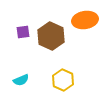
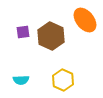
orange ellipse: rotated 60 degrees clockwise
cyan semicircle: rotated 21 degrees clockwise
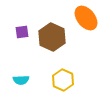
orange ellipse: moved 1 px right, 2 px up
purple square: moved 1 px left
brown hexagon: moved 1 px right, 1 px down
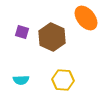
purple square: rotated 24 degrees clockwise
yellow hexagon: rotated 20 degrees counterclockwise
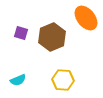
purple square: moved 1 px left, 1 px down
brown hexagon: rotated 12 degrees clockwise
cyan semicircle: moved 3 px left; rotated 21 degrees counterclockwise
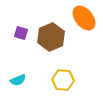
orange ellipse: moved 2 px left
brown hexagon: moved 1 px left
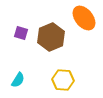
cyan semicircle: rotated 35 degrees counterclockwise
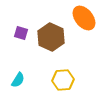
brown hexagon: rotated 12 degrees counterclockwise
yellow hexagon: rotated 10 degrees counterclockwise
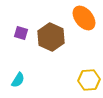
yellow hexagon: moved 26 px right
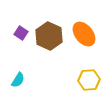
orange ellipse: moved 16 px down
purple square: rotated 16 degrees clockwise
brown hexagon: moved 2 px left, 1 px up
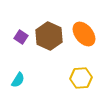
purple square: moved 4 px down
yellow hexagon: moved 8 px left, 2 px up
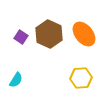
brown hexagon: moved 2 px up
cyan semicircle: moved 2 px left
